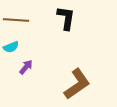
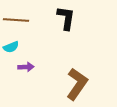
purple arrow: rotated 49 degrees clockwise
brown L-shape: rotated 20 degrees counterclockwise
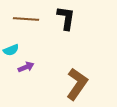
brown line: moved 10 px right, 1 px up
cyan semicircle: moved 3 px down
purple arrow: rotated 21 degrees counterclockwise
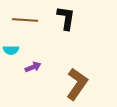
brown line: moved 1 px left, 1 px down
cyan semicircle: rotated 21 degrees clockwise
purple arrow: moved 7 px right
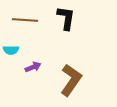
brown L-shape: moved 6 px left, 4 px up
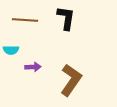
purple arrow: rotated 21 degrees clockwise
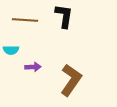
black L-shape: moved 2 px left, 2 px up
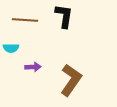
cyan semicircle: moved 2 px up
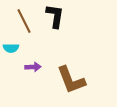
black L-shape: moved 9 px left
brown line: moved 1 px left, 1 px down; rotated 60 degrees clockwise
brown L-shape: rotated 124 degrees clockwise
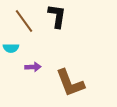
black L-shape: moved 2 px right
brown line: rotated 10 degrees counterclockwise
brown L-shape: moved 1 px left, 3 px down
